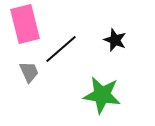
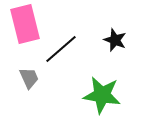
gray trapezoid: moved 6 px down
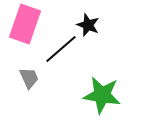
pink rectangle: rotated 33 degrees clockwise
black star: moved 27 px left, 15 px up
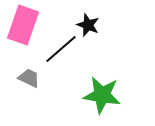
pink rectangle: moved 2 px left, 1 px down
gray trapezoid: rotated 40 degrees counterclockwise
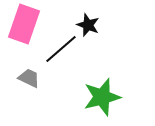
pink rectangle: moved 1 px right, 1 px up
green star: moved 2 px down; rotated 24 degrees counterclockwise
